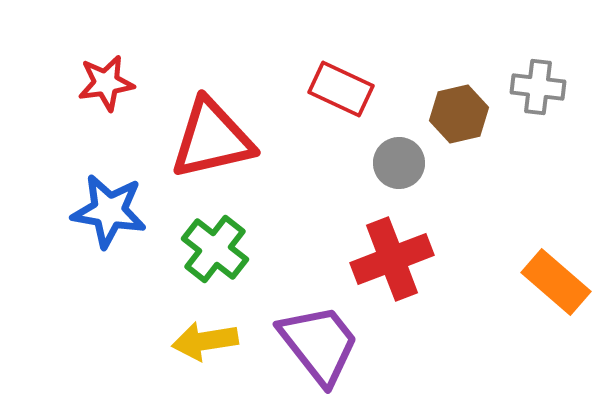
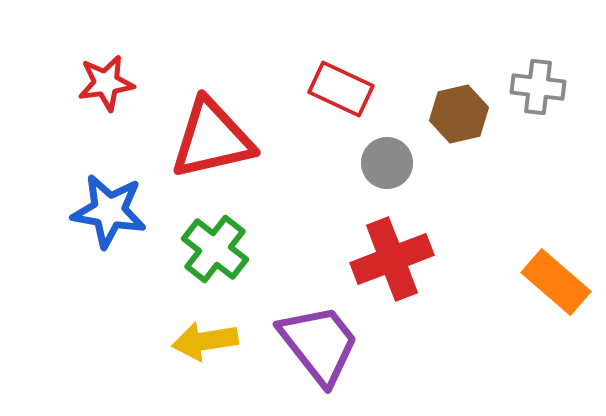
gray circle: moved 12 px left
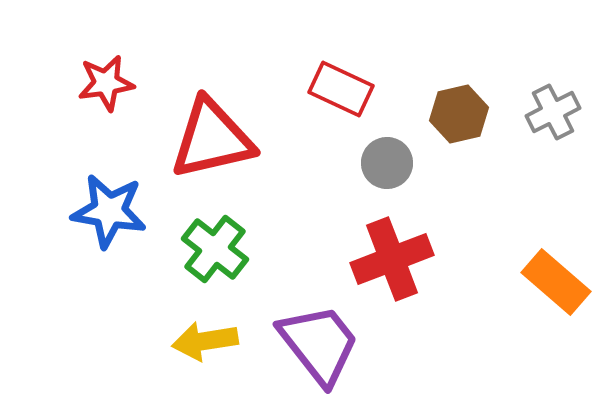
gray cross: moved 15 px right, 25 px down; rotated 34 degrees counterclockwise
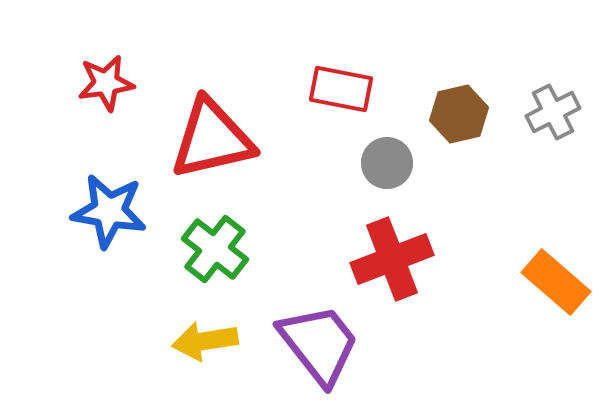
red rectangle: rotated 14 degrees counterclockwise
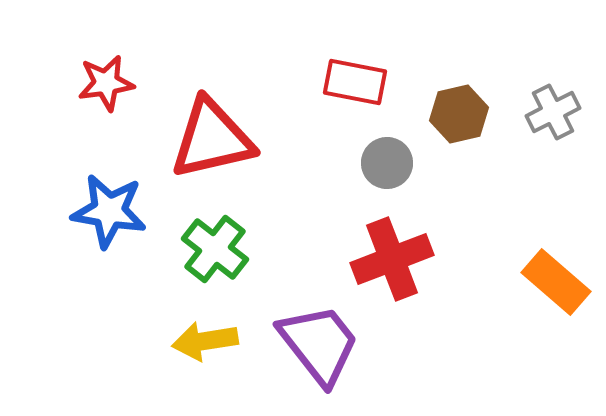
red rectangle: moved 14 px right, 7 px up
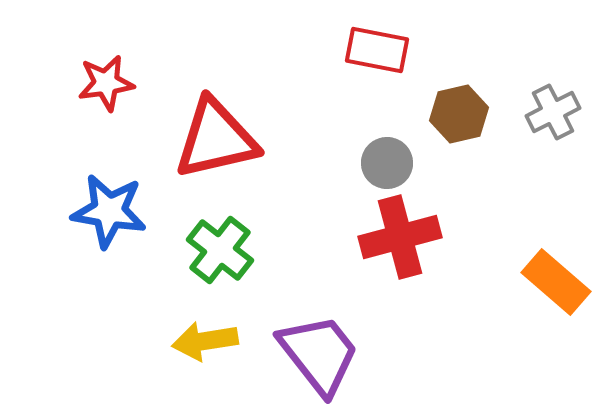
red rectangle: moved 22 px right, 32 px up
red triangle: moved 4 px right
green cross: moved 5 px right, 1 px down
red cross: moved 8 px right, 22 px up; rotated 6 degrees clockwise
purple trapezoid: moved 10 px down
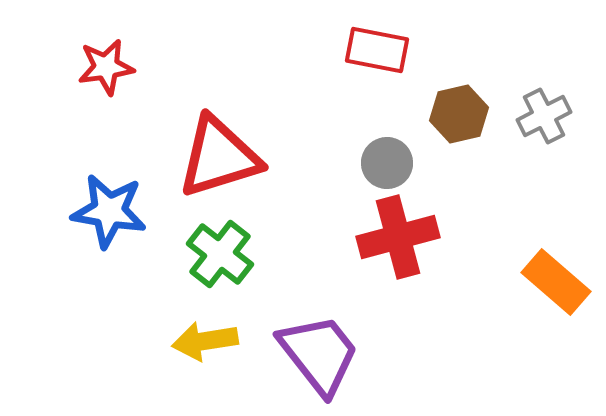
red star: moved 16 px up
gray cross: moved 9 px left, 4 px down
red triangle: moved 3 px right, 18 px down; rotated 4 degrees counterclockwise
red cross: moved 2 px left
green cross: moved 4 px down
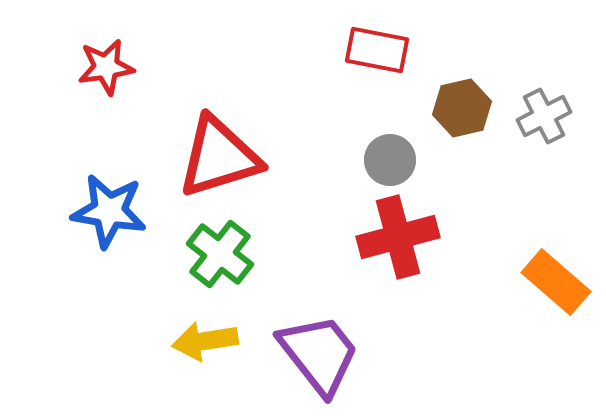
brown hexagon: moved 3 px right, 6 px up
gray circle: moved 3 px right, 3 px up
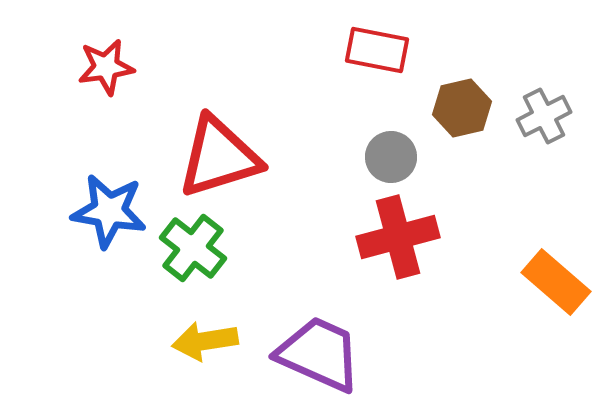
gray circle: moved 1 px right, 3 px up
green cross: moved 27 px left, 6 px up
purple trapezoid: rotated 28 degrees counterclockwise
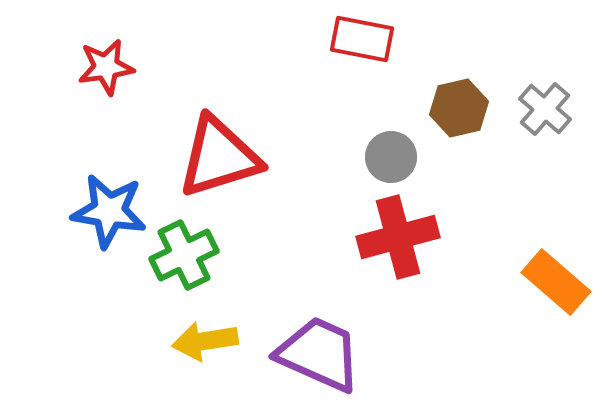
red rectangle: moved 15 px left, 11 px up
brown hexagon: moved 3 px left
gray cross: moved 1 px right, 7 px up; rotated 22 degrees counterclockwise
green cross: moved 9 px left, 7 px down; rotated 26 degrees clockwise
